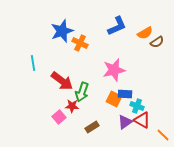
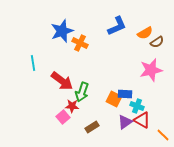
pink star: moved 37 px right
pink square: moved 4 px right
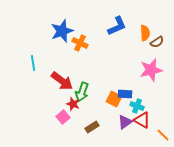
orange semicircle: rotated 63 degrees counterclockwise
red star: moved 1 px right, 2 px up; rotated 16 degrees clockwise
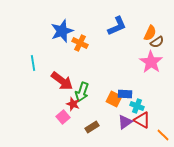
orange semicircle: moved 5 px right; rotated 28 degrees clockwise
pink star: moved 8 px up; rotated 25 degrees counterclockwise
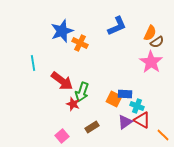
pink square: moved 1 px left, 19 px down
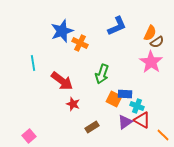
green arrow: moved 20 px right, 18 px up
pink square: moved 33 px left
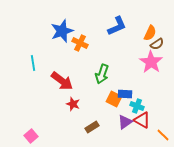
brown semicircle: moved 2 px down
pink square: moved 2 px right
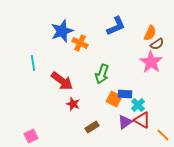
blue L-shape: moved 1 px left
cyan cross: moved 1 px right, 1 px up; rotated 24 degrees clockwise
pink square: rotated 16 degrees clockwise
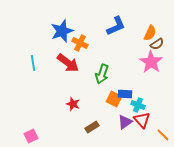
red arrow: moved 6 px right, 18 px up
cyan cross: rotated 24 degrees counterclockwise
red triangle: rotated 18 degrees clockwise
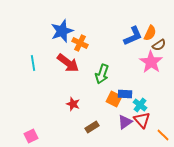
blue L-shape: moved 17 px right, 10 px down
brown semicircle: moved 2 px right, 1 px down
cyan cross: moved 2 px right; rotated 16 degrees clockwise
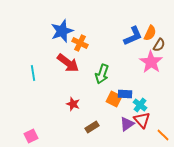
brown semicircle: rotated 24 degrees counterclockwise
cyan line: moved 10 px down
purple triangle: moved 2 px right, 2 px down
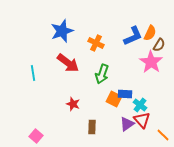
orange cross: moved 16 px right
brown rectangle: rotated 56 degrees counterclockwise
pink square: moved 5 px right; rotated 24 degrees counterclockwise
